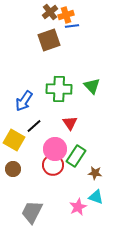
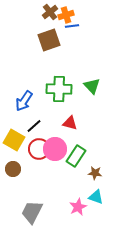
red triangle: rotated 42 degrees counterclockwise
red circle: moved 14 px left, 16 px up
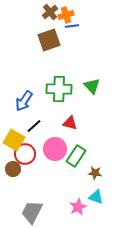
red circle: moved 14 px left, 5 px down
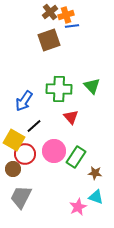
red triangle: moved 1 px right, 6 px up; rotated 35 degrees clockwise
pink circle: moved 1 px left, 2 px down
green rectangle: moved 1 px down
gray trapezoid: moved 11 px left, 15 px up
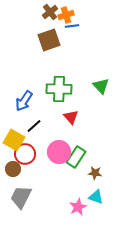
green triangle: moved 9 px right
pink circle: moved 5 px right, 1 px down
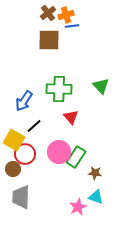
brown cross: moved 2 px left, 1 px down
brown square: rotated 20 degrees clockwise
gray trapezoid: rotated 25 degrees counterclockwise
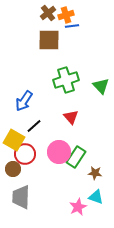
green cross: moved 7 px right, 9 px up; rotated 20 degrees counterclockwise
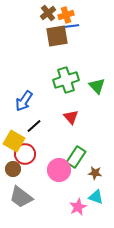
brown square: moved 8 px right, 4 px up; rotated 10 degrees counterclockwise
green triangle: moved 4 px left
yellow square: moved 1 px down
pink circle: moved 18 px down
gray trapezoid: rotated 55 degrees counterclockwise
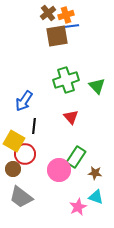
black line: rotated 42 degrees counterclockwise
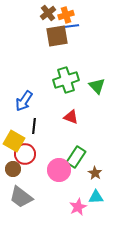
red triangle: rotated 28 degrees counterclockwise
brown star: rotated 24 degrees clockwise
cyan triangle: rotated 21 degrees counterclockwise
